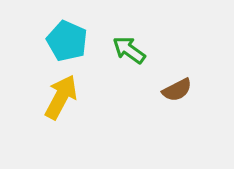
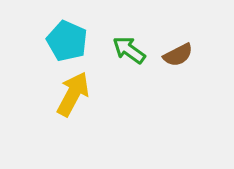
brown semicircle: moved 1 px right, 35 px up
yellow arrow: moved 12 px right, 3 px up
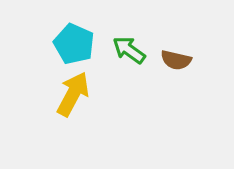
cyan pentagon: moved 7 px right, 3 px down
brown semicircle: moved 2 px left, 5 px down; rotated 40 degrees clockwise
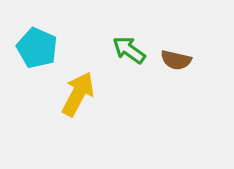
cyan pentagon: moved 37 px left, 4 px down
yellow arrow: moved 5 px right
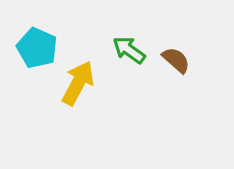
brown semicircle: rotated 152 degrees counterclockwise
yellow arrow: moved 11 px up
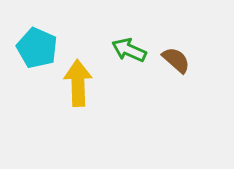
green arrow: rotated 12 degrees counterclockwise
yellow arrow: rotated 30 degrees counterclockwise
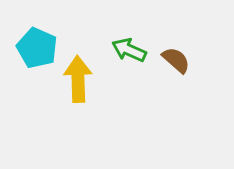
yellow arrow: moved 4 px up
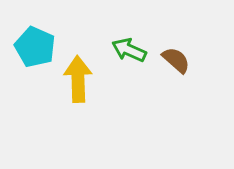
cyan pentagon: moved 2 px left, 1 px up
